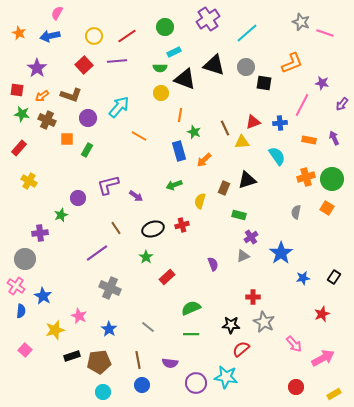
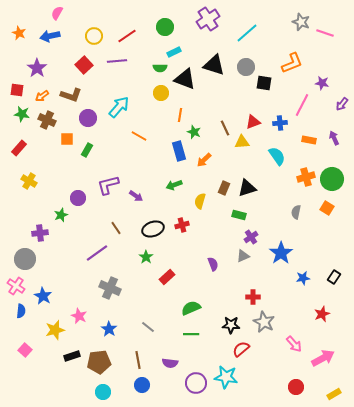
black triangle at (247, 180): moved 8 px down
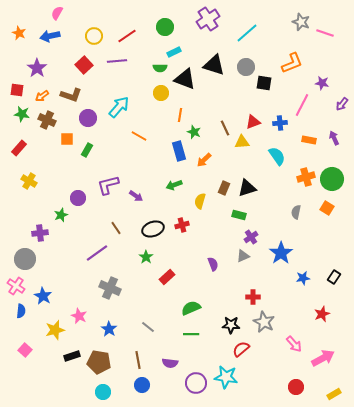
brown pentagon at (99, 362): rotated 15 degrees clockwise
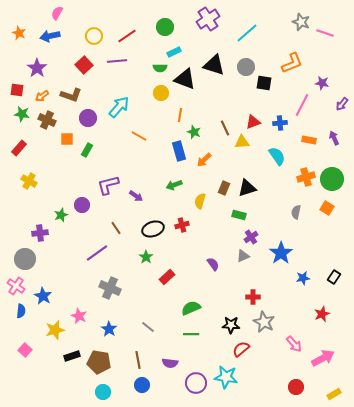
purple circle at (78, 198): moved 4 px right, 7 px down
purple semicircle at (213, 264): rotated 16 degrees counterclockwise
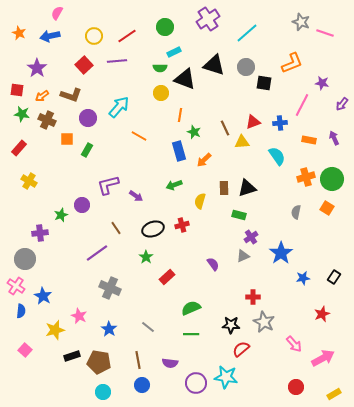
brown rectangle at (224, 188): rotated 24 degrees counterclockwise
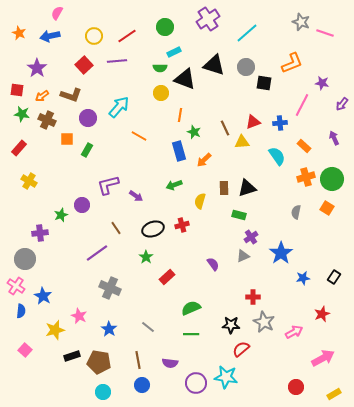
orange rectangle at (309, 140): moved 5 px left, 6 px down; rotated 32 degrees clockwise
pink arrow at (294, 344): moved 12 px up; rotated 78 degrees counterclockwise
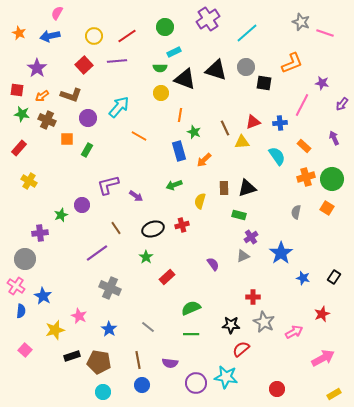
black triangle at (214, 65): moved 2 px right, 5 px down
blue star at (303, 278): rotated 24 degrees clockwise
red circle at (296, 387): moved 19 px left, 2 px down
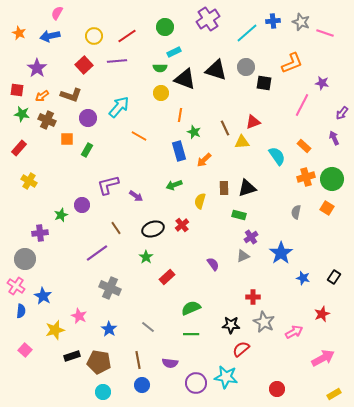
purple arrow at (342, 104): moved 9 px down
blue cross at (280, 123): moved 7 px left, 102 px up
red cross at (182, 225): rotated 24 degrees counterclockwise
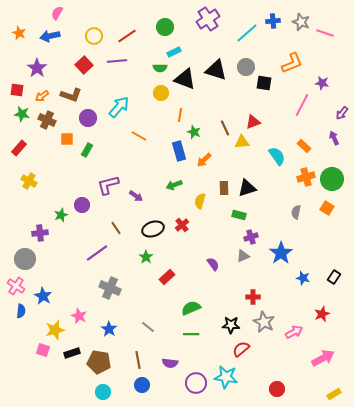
purple cross at (251, 237): rotated 16 degrees clockwise
pink square at (25, 350): moved 18 px right; rotated 24 degrees counterclockwise
black rectangle at (72, 356): moved 3 px up
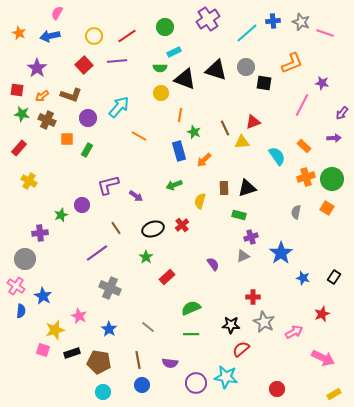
purple arrow at (334, 138): rotated 112 degrees clockwise
pink arrow at (323, 358): rotated 55 degrees clockwise
